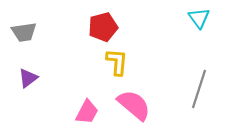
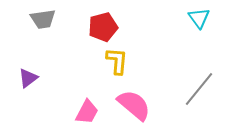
gray trapezoid: moved 19 px right, 13 px up
yellow L-shape: moved 1 px up
gray line: rotated 21 degrees clockwise
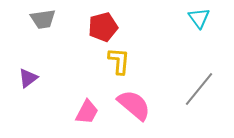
yellow L-shape: moved 2 px right
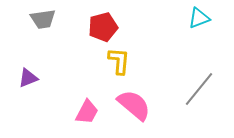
cyan triangle: rotated 45 degrees clockwise
purple triangle: rotated 15 degrees clockwise
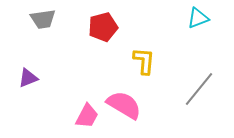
cyan triangle: moved 1 px left
yellow L-shape: moved 25 px right
pink semicircle: moved 10 px left; rotated 9 degrees counterclockwise
pink trapezoid: moved 4 px down
